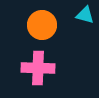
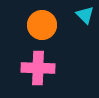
cyan triangle: rotated 30 degrees clockwise
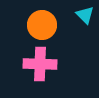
pink cross: moved 2 px right, 4 px up
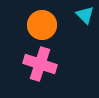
pink cross: rotated 16 degrees clockwise
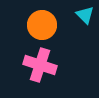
pink cross: moved 1 px down
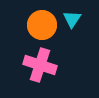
cyan triangle: moved 13 px left, 4 px down; rotated 18 degrees clockwise
